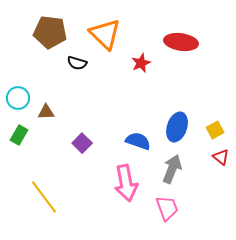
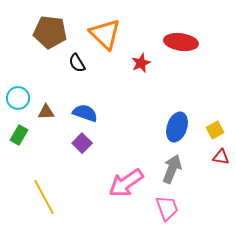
black semicircle: rotated 42 degrees clockwise
blue semicircle: moved 53 px left, 28 px up
red triangle: rotated 30 degrees counterclockwise
pink arrow: rotated 66 degrees clockwise
yellow line: rotated 9 degrees clockwise
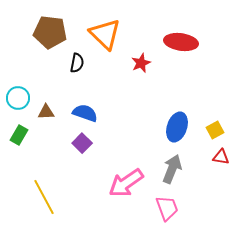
black semicircle: rotated 138 degrees counterclockwise
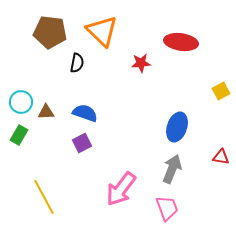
orange triangle: moved 3 px left, 3 px up
red star: rotated 18 degrees clockwise
cyan circle: moved 3 px right, 4 px down
yellow square: moved 6 px right, 39 px up
purple square: rotated 18 degrees clockwise
pink arrow: moved 5 px left, 6 px down; rotated 18 degrees counterclockwise
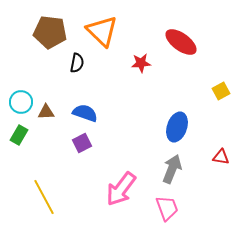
red ellipse: rotated 28 degrees clockwise
